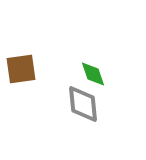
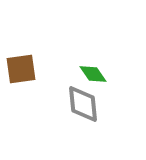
green diamond: rotated 16 degrees counterclockwise
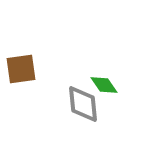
green diamond: moved 11 px right, 11 px down
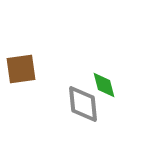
green diamond: rotated 20 degrees clockwise
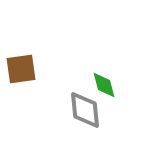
gray diamond: moved 2 px right, 6 px down
